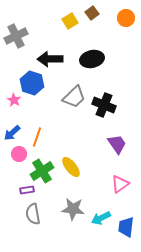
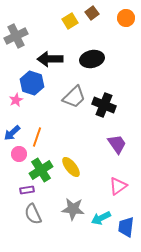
pink star: moved 2 px right; rotated 16 degrees clockwise
green cross: moved 1 px left, 1 px up
pink triangle: moved 2 px left, 2 px down
gray semicircle: rotated 15 degrees counterclockwise
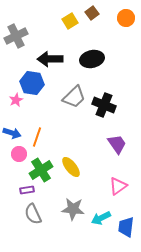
blue hexagon: rotated 10 degrees counterclockwise
blue arrow: rotated 120 degrees counterclockwise
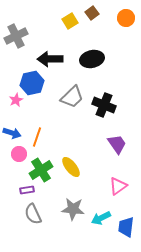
blue hexagon: rotated 20 degrees counterclockwise
gray trapezoid: moved 2 px left
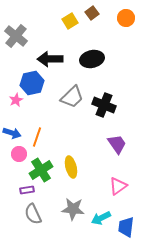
gray cross: rotated 25 degrees counterclockwise
yellow ellipse: rotated 25 degrees clockwise
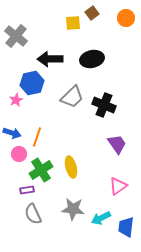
yellow square: moved 3 px right, 2 px down; rotated 28 degrees clockwise
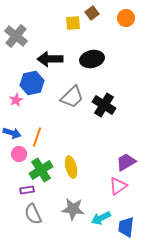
black cross: rotated 10 degrees clockwise
purple trapezoid: moved 9 px right, 18 px down; rotated 85 degrees counterclockwise
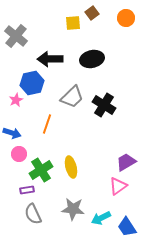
orange line: moved 10 px right, 13 px up
blue trapezoid: moved 1 px right; rotated 40 degrees counterclockwise
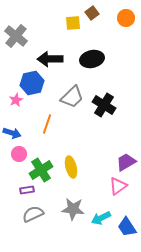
gray semicircle: rotated 90 degrees clockwise
